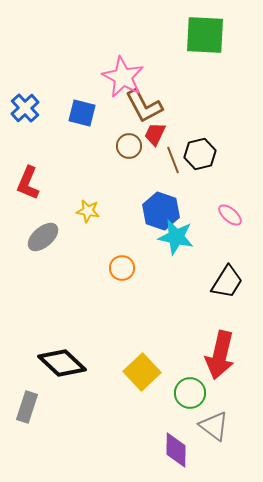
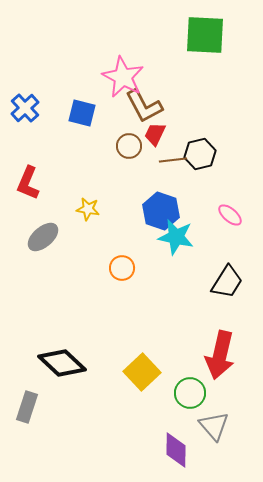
brown line: rotated 76 degrees counterclockwise
yellow star: moved 2 px up
gray triangle: rotated 12 degrees clockwise
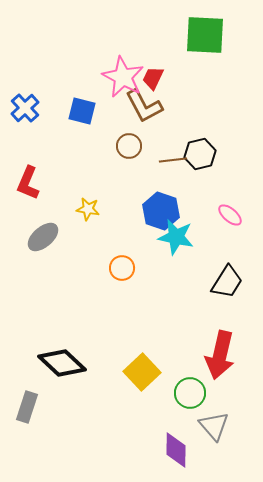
blue square: moved 2 px up
red trapezoid: moved 2 px left, 56 px up
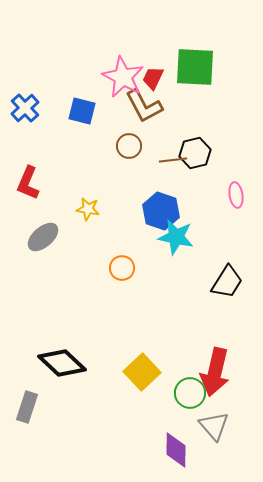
green square: moved 10 px left, 32 px down
black hexagon: moved 5 px left, 1 px up
pink ellipse: moved 6 px right, 20 px up; rotated 40 degrees clockwise
red arrow: moved 5 px left, 17 px down
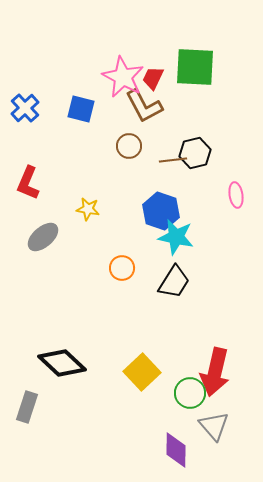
blue square: moved 1 px left, 2 px up
black trapezoid: moved 53 px left
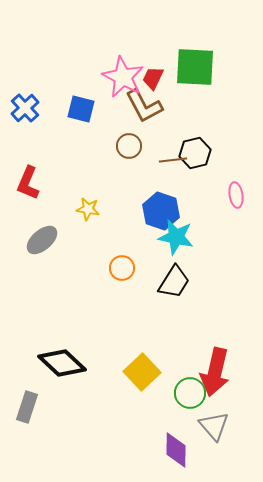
gray ellipse: moved 1 px left, 3 px down
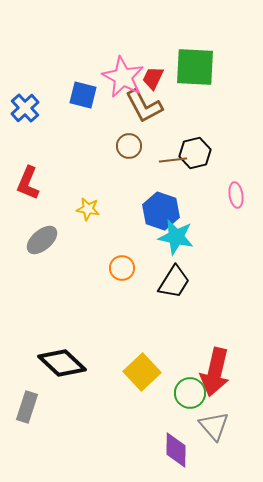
blue square: moved 2 px right, 14 px up
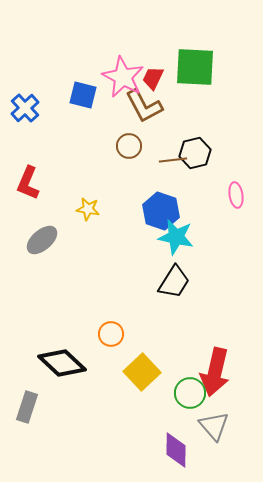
orange circle: moved 11 px left, 66 px down
